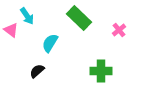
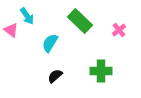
green rectangle: moved 1 px right, 3 px down
black semicircle: moved 18 px right, 5 px down
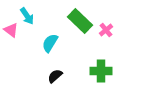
pink cross: moved 13 px left
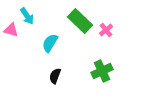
pink triangle: rotated 21 degrees counterclockwise
green cross: moved 1 px right; rotated 25 degrees counterclockwise
black semicircle: rotated 28 degrees counterclockwise
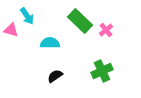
cyan semicircle: rotated 60 degrees clockwise
black semicircle: rotated 35 degrees clockwise
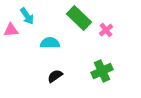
green rectangle: moved 1 px left, 3 px up
pink triangle: rotated 21 degrees counterclockwise
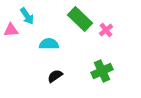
green rectangle: moved 1 px right, 1 px down
cyan semicircle: moved 1 px left, 1 px down
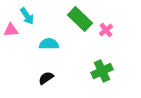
black semicircle: moved 9 px left, 2 px down
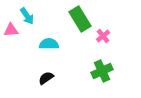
green rectangle: rotated 15 degrees clockwise
pink cross: moved 3 px left, 6 px down
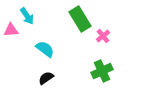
cyan semicircle: moved 4 px left, 5 px down; rotated 36 degrees clockwise
